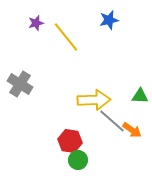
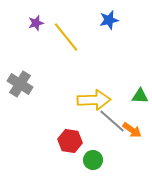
green circle: moved 15 px right
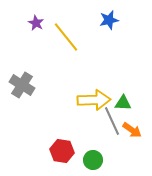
purple star: rotated 28 degrees counterclockwise
gray cross: moved 2 px right, 1 px down
green triangle: moved 17 px left, 7 px down
gray line: rotated 24 degrees clockwise
red hexagon: moved 8 px left, 10 px down
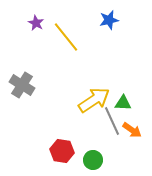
yellow arrow: rotated 32 degrees counterclockwise
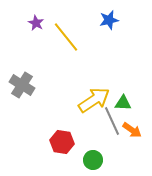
red hexagon: moved 9 px up
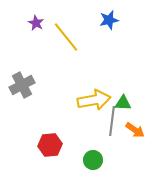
gray cross: rotated 30 degrees clockwise
yellow arrow: rotated 24 degrees clockwise
gray line: rotated 32 degrees clockwise
orange arrow: moved 3 px right
red hexagon: moved 12 px left, 3 px down; rotated 15 degrees counterclockwise
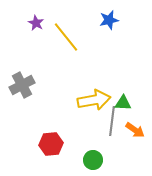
red hexagon: moved 1 px right, 1 px up
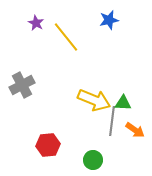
yellow arrow: rotated 32 degrees clockwise
red hexagon: moved 3 px left, 1 px down
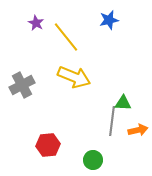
yellow arrow: moved 20 px left, 23 px up
orange arrow: moved 3 px right; rotated 48 degrees counterclockwise
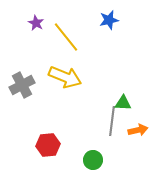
yellow arrow: moved 9 px left
